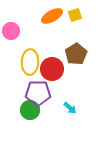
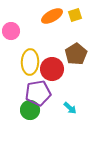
purple pentagon: rotated 10 degrees counterclockwise
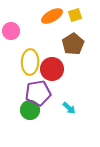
brown pentagon: moved 3 px left, 10 px up
cyan arrow: moved 1 px left
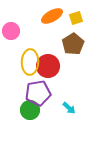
yellow square: moved 1 px right, 3 px down
red circle: moved 4 px left, 3 px up
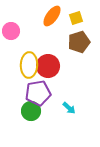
orange ellipse: rotated 25 degrees counterclockwise
brown pentagon: moved 6 px right, 2 px up; rotated 15 degrees clockwise
yellow ellipse: moved 1 px left, 3 px down
green circle: moved 1 px right, 1 px down
